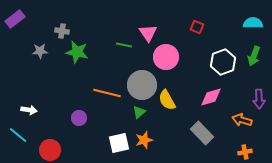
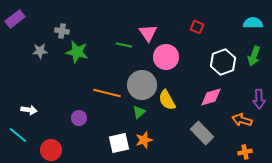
red circle: moved 1 px right
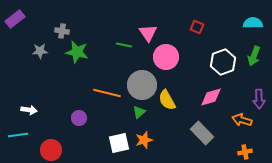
cyan line: rotated 48 degrees counterclockwise
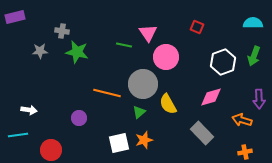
purple rectangle: moved 2 px up; rotated 24 degrees clockwise
gray circle: moved 1 px right, 1 px up
yellow semicircle: moved 1 px right, 4 px down
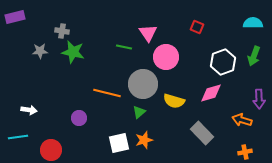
green line: moved 2 px down
green star: moved 4 px left
pink diamond: moved 4 px up
yellow semicircle: moved 6 px right, 3 px up; rotated 45 degrees counterclockwise
cyan line: moved 2 px down
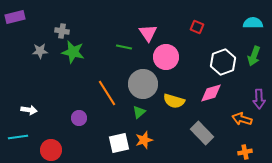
orange line: rotated 44 degrees clockwise
orange arrow: moved 1 px up
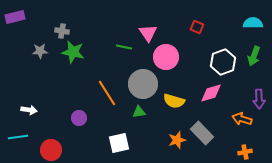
green triangle: rotated 32 degrees clockwise
orange star: moved 33 px right
